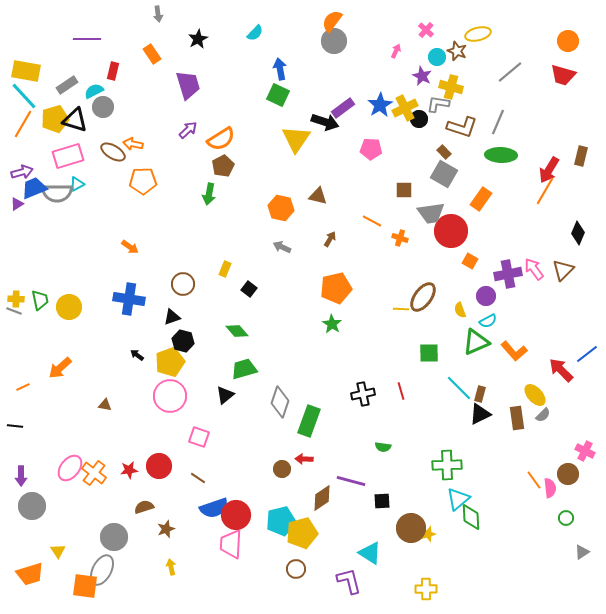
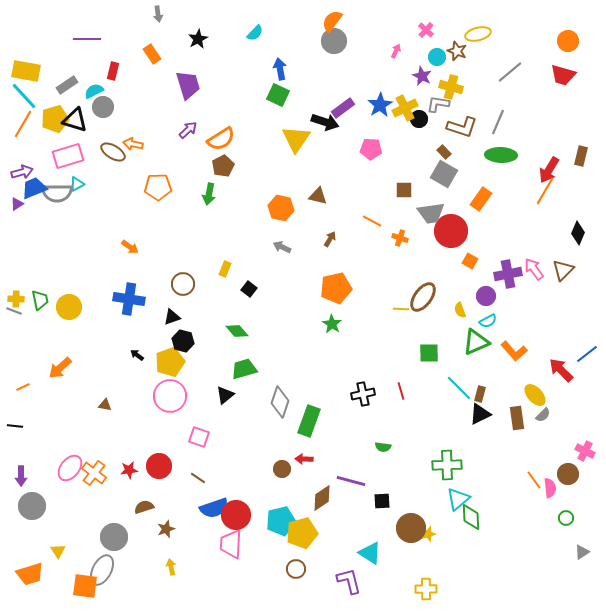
orange pentagon at (143, 181): moved 15 px right, 6 px down
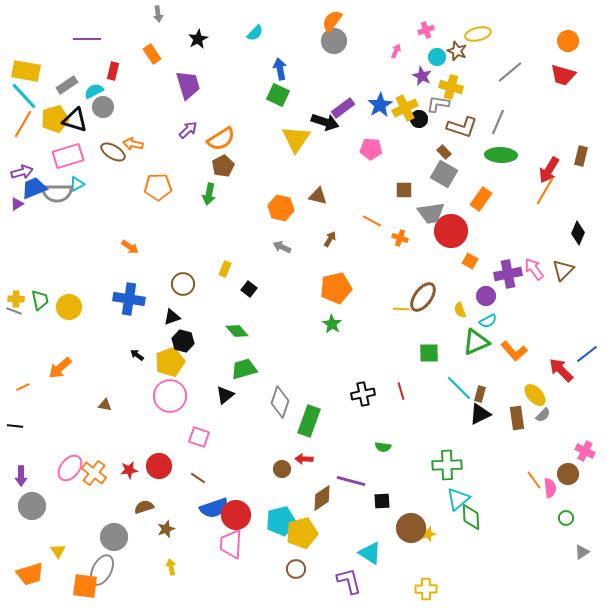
pink cross at (426, 30): rotated 28 degrees clockwise
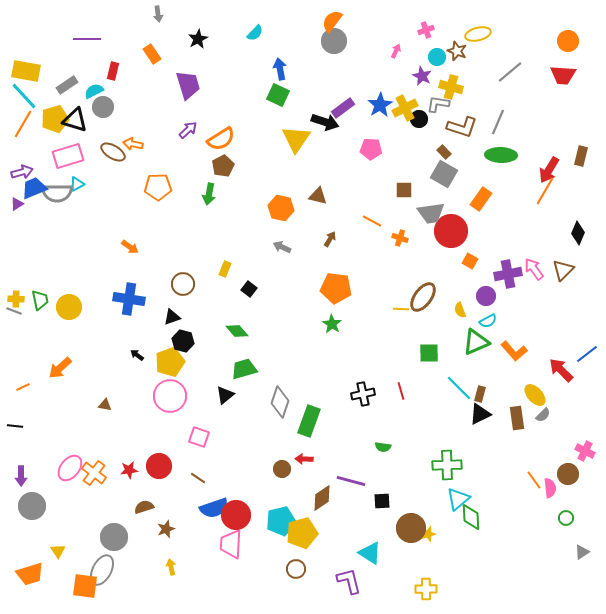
red trapezoid at (563, 75): rotated 12 degrees counterclockwise
orange pentagon at (336, 288): rotated 20 degrees clockwise
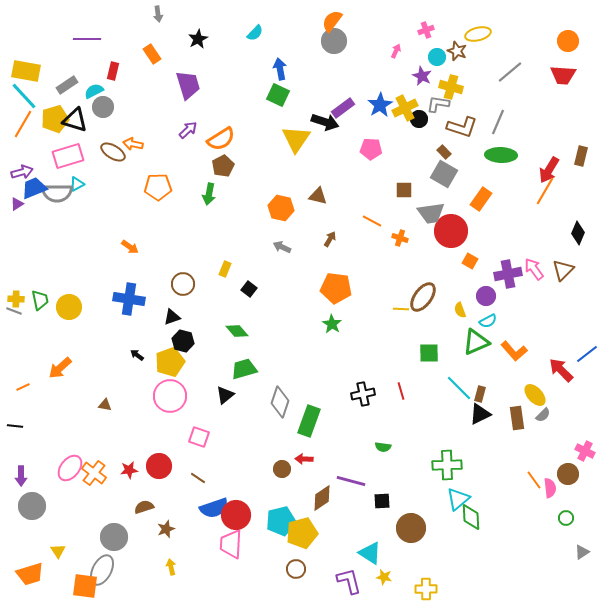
yellow star at (428, 534): moved 44 px left, 43 px down; rotated 28 degrees clockwise
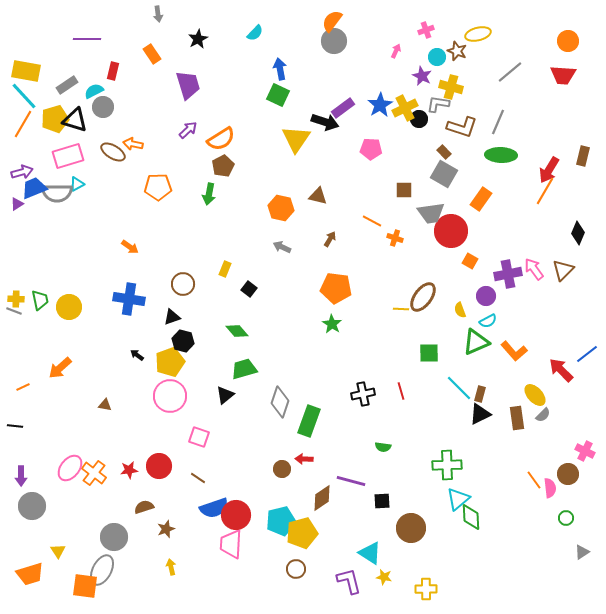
brown rectangle at (581, 156): moved 2 px right
orange cross at (400, 238): moved 5 px left
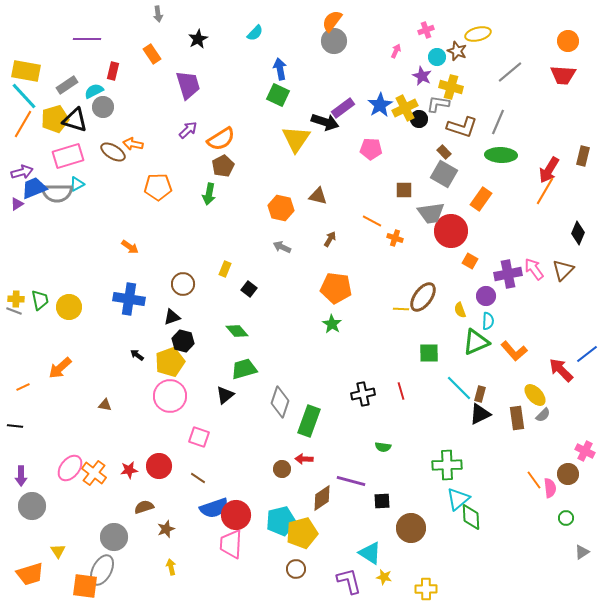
cyan semicircle at (488, 321): rotated 60 degrees counterclockwise
